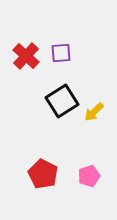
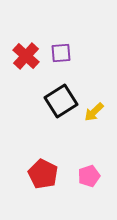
black square: moved 1 px left
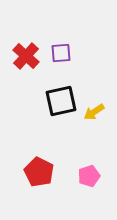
black square: rotated 20 degrees clockwise
yellow arrow: rotated 10 degrees clockwise
red pentagon: moved 4 px left, 2 px up
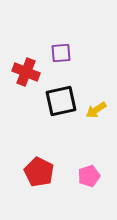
red cross: moved 16 px down; rotated 20 degrees counterclockwise
yellow arrow: moved 2 px right, 2 px up
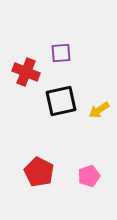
yellow arrow: moved 3 px right
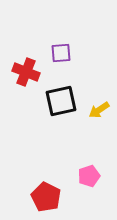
red pentagon: moved 7 px right, 25 px down
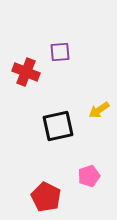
purple square: moved 1 px left, 1 px up
black square: moved 3 px left, 25 px down
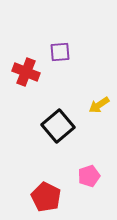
yellow arrow: moved 5 px up
black square: rotated 28 degrees counterclockwise
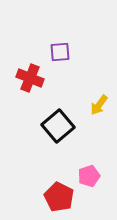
red cross: moved 4 px right, 6 px down
yellow arrow: rotated 20 degrees counterclockwise
red pentagon: moved 13 px right
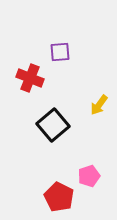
black square: moved 5 px left, 1 px up
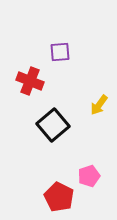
red cross: moved 3 px down
